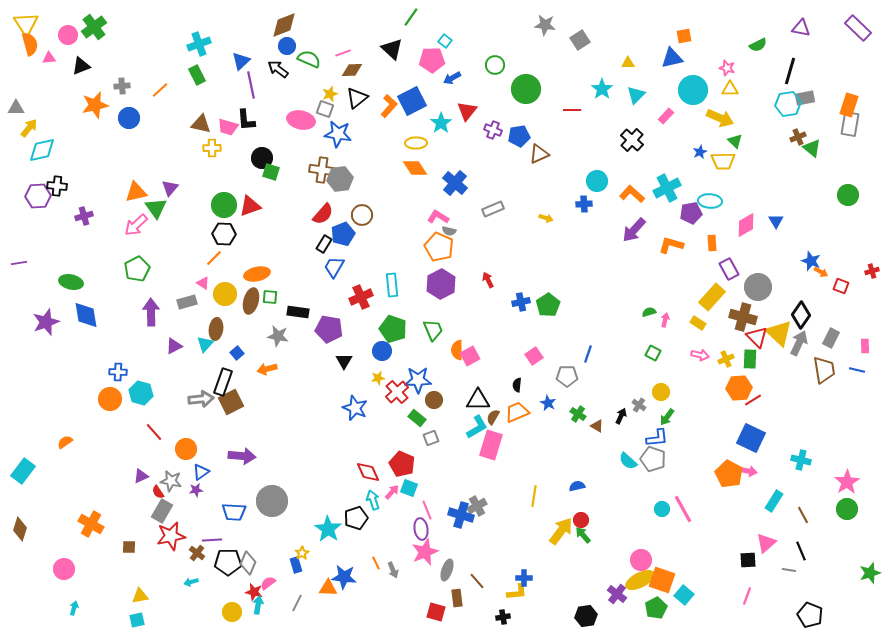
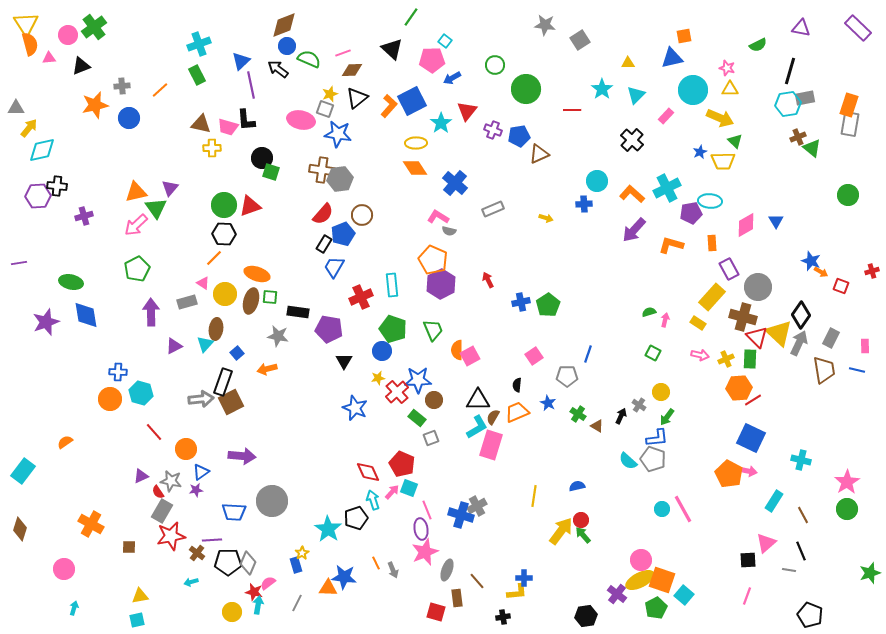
orange pentagon at (439, 247): moved 6 px left, 13 px down
orange ellipse at (257, 274): rotated 30 degrees clockwise
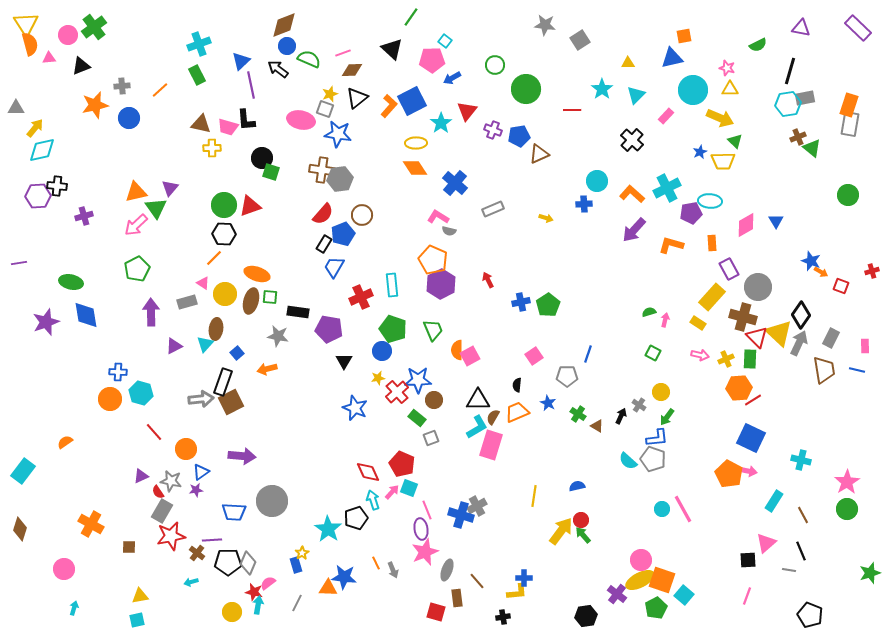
yellow arrow at (29, 128): moved 6 px right
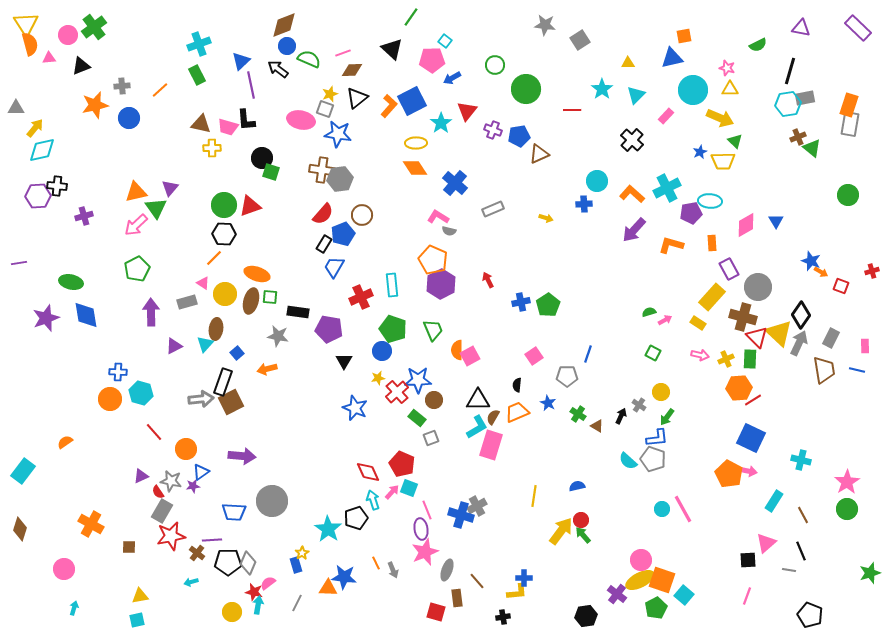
pink arrow at (665, 320): rotated 48 degrees clockwise
purple star at (46, 322): moved 4 px up
purple star at (196, 490): moved 3 px left, 4 px up
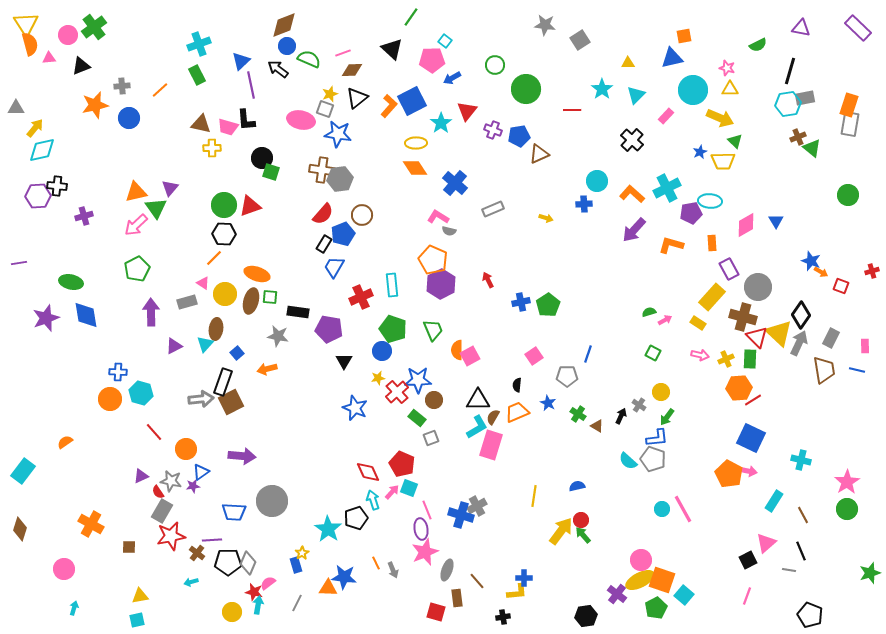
black square at (748, 560): rotated 24 degrees counterclockwise
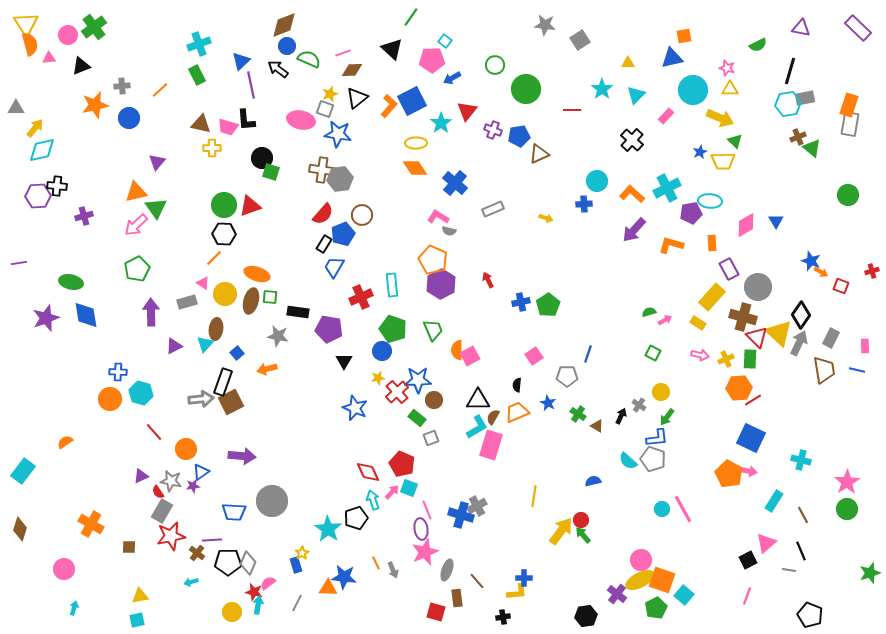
purple triangle at (170, 188): moved 13 px left, 26 px up
blue semicircle at (577, 486): moved 16 px right, 5 px up
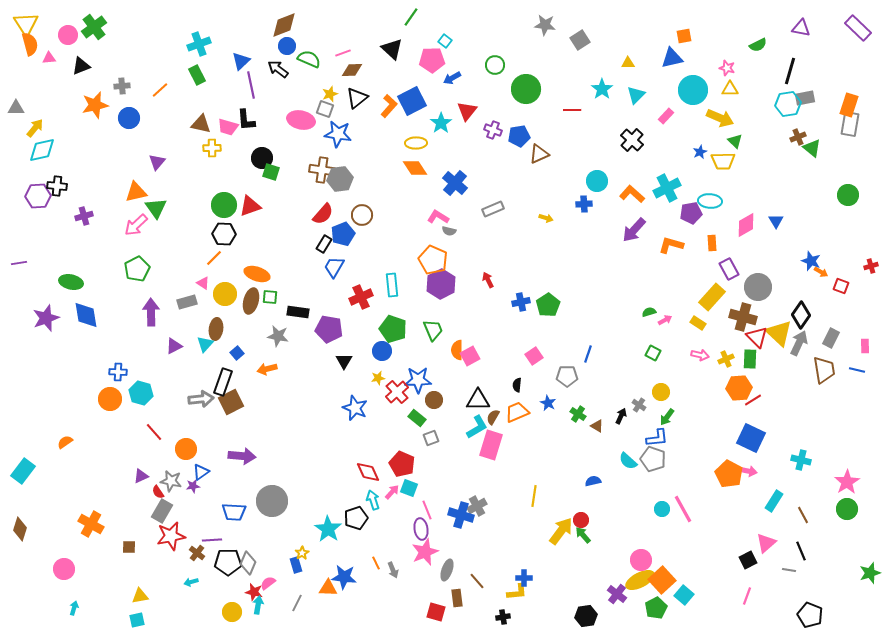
red cross at (872, 271): moved 1 px left, 5 px up
orange square at (662, 580): rotated 28 degrees clockwise
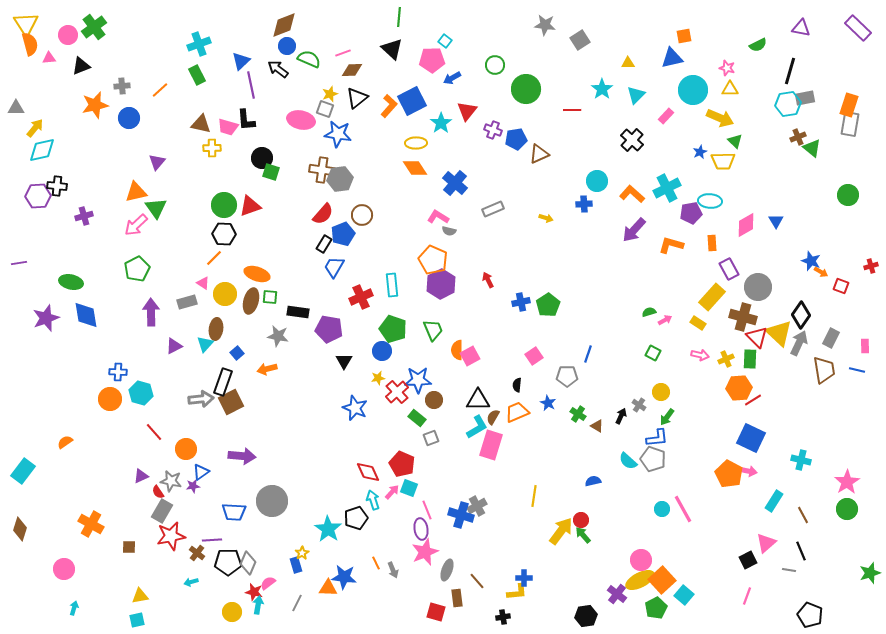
green line at (411, 17): moved 12 px left; rotated 30 degrees counterclockwise
blue pentagon at (519, 136): moved 3 px left, 3 px down
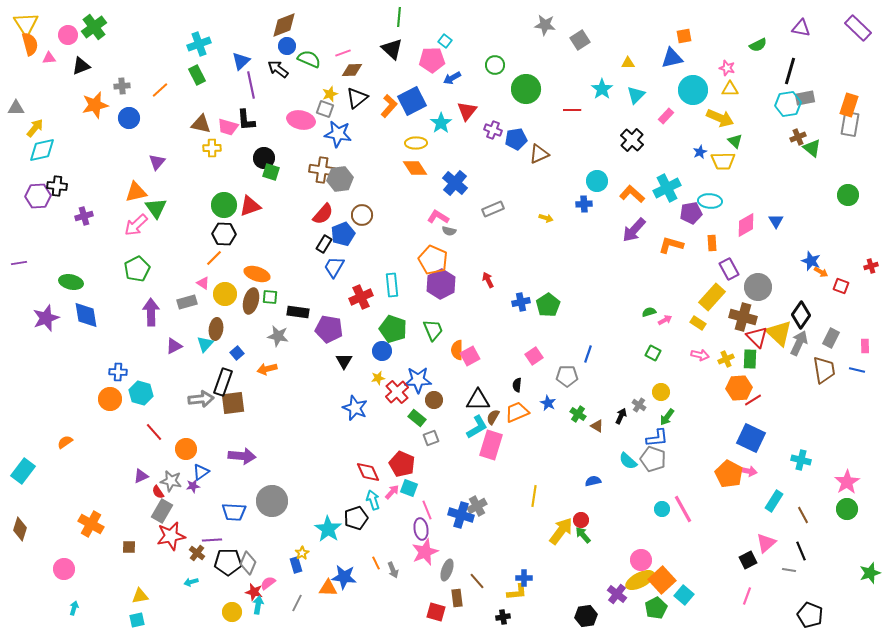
black circle at (262, 158): moved 2 px right
brown square at (231, 402): moved 2 px right, 1 px down; rotated 20 degrees clockwise
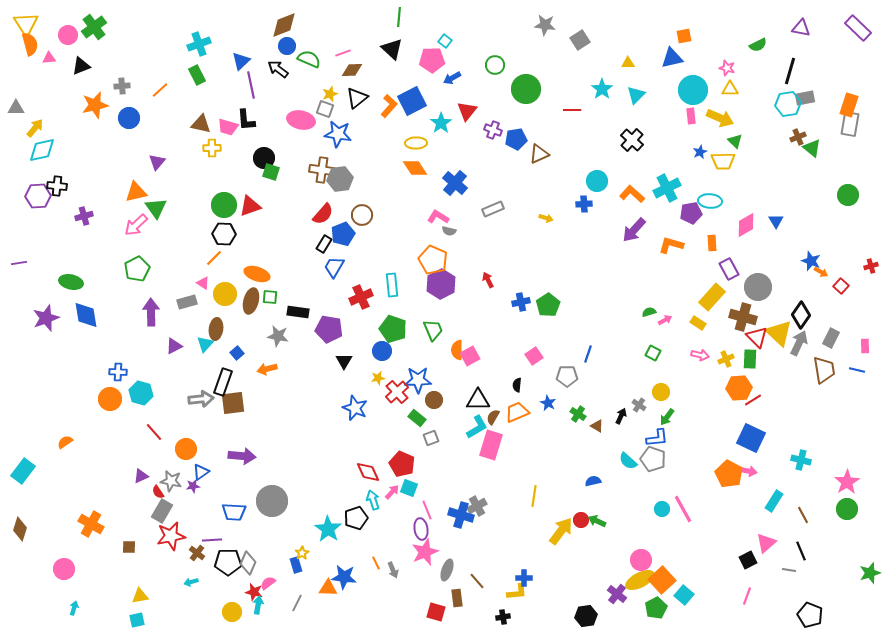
pink rectangle at (666, 116): moved 25 px right; rotated 49 degrees counterclockwise
red square at (841, 286): rotated 21 degrees clockwise
green arrow at (583, 535): moved 14 px right, 14 px up; rotated 24 degrees counterclockwise
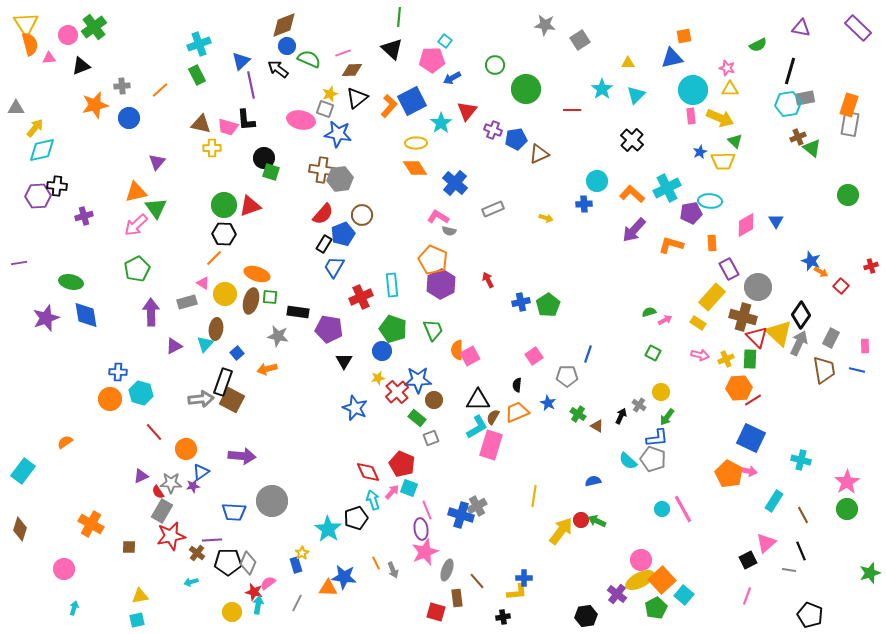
brown square at (233, 403): moved 1 px left, 3 px up; rotated 35 degrees clockwise
gray star at (171, 481): moved 2 px down; rotated 10 degrees counterclockwise
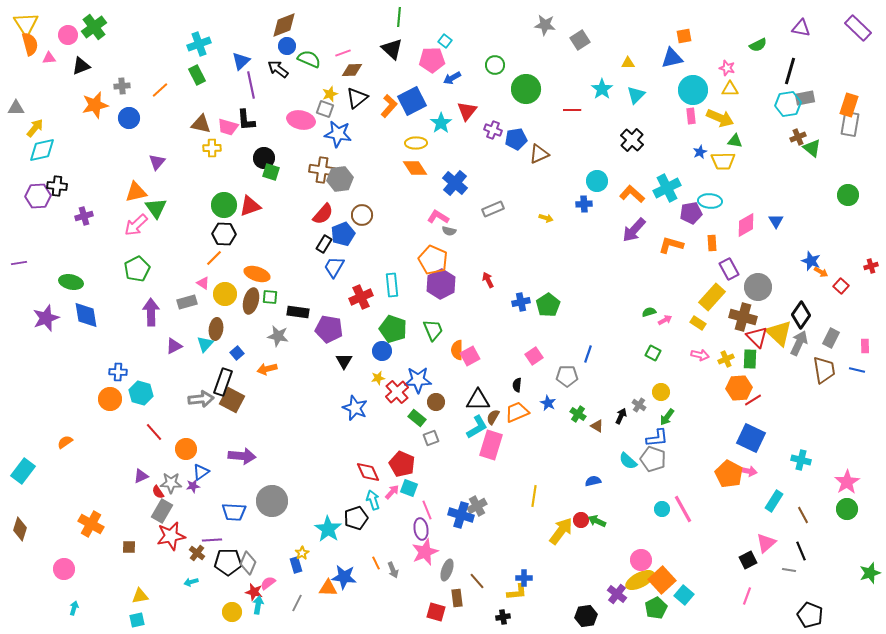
green triangle at (735, 141): rotated 35 degrees counterclockwise
brown circle at (434, 400): moved 2 px right, 2 px down
